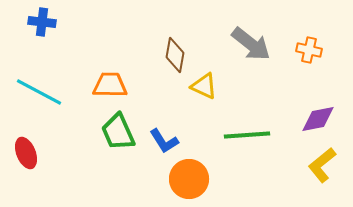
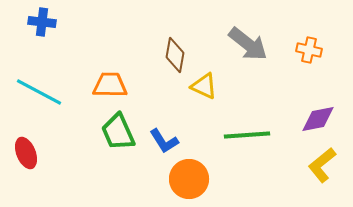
gray arrow: moved 3 px left
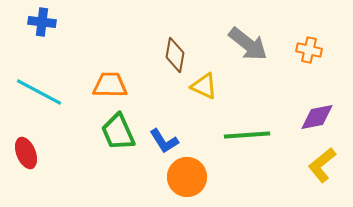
purple diamond: moved 1 px left, 2 px up
orange circle: moved 2 px left, 2 px up
